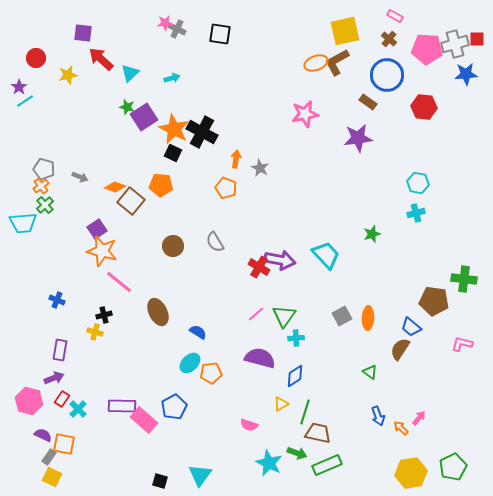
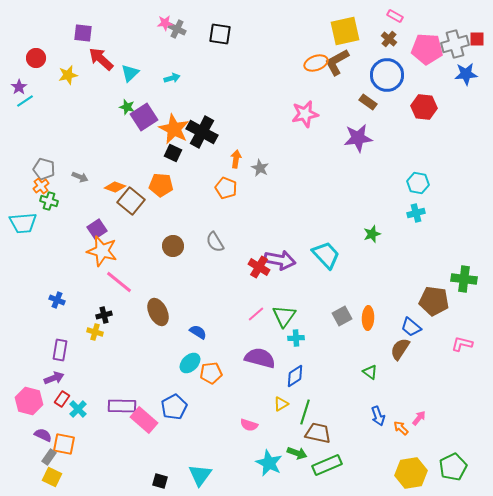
green cross at (45, 205): moved 4 px right, 4 px up; rotated 30 degrees counterclockwise
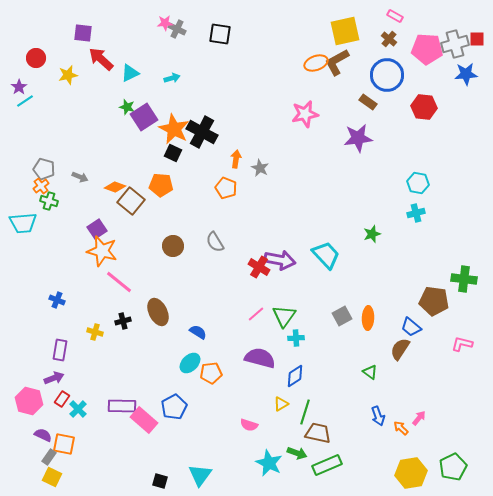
cyan triangle at (130, 73): rotated 18 degrees clockwise
black cross at (104, 315): moved 19 px right, 6 px down
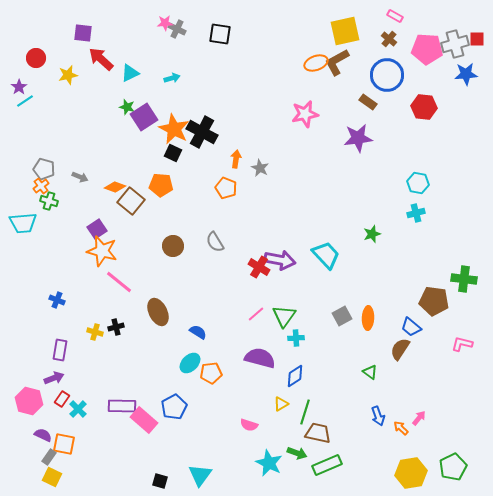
black cross at (123, 321): moved 7 px left, 6 px down
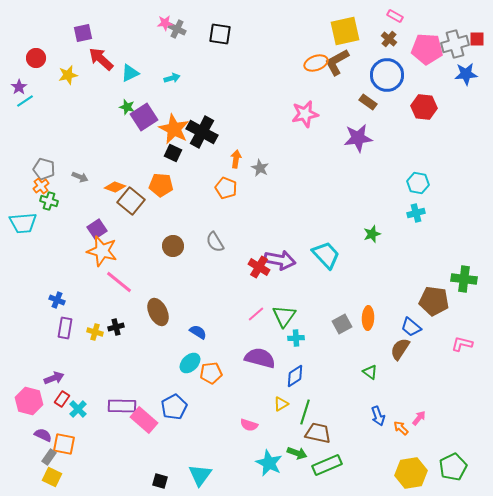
purple square at (83, 33): rotated 18 degrees counterclockwise
gray square at (342, 316): moved 8 px down
purple rectangle at (60, 350): moved 5 px right, 22 px up
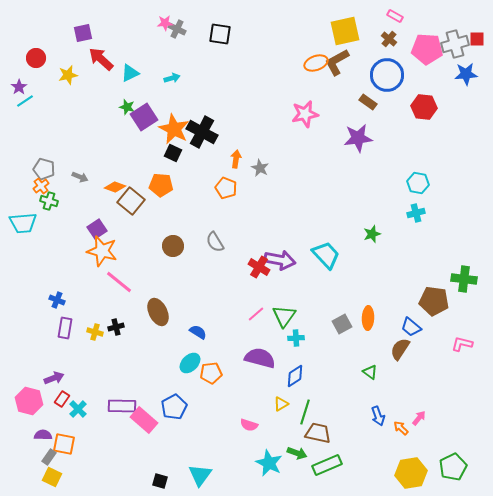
purple semicircle at (43, 435): rotated 24 degrees counterclockwise
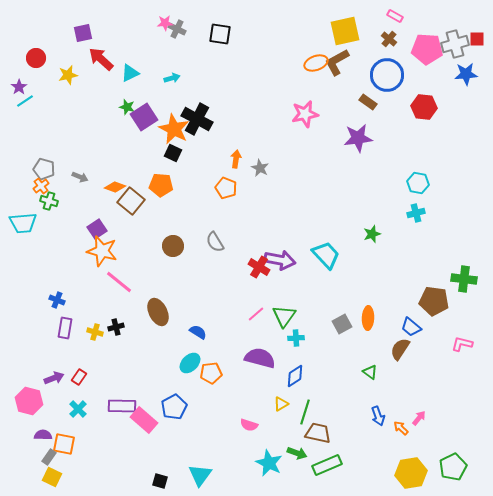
black cross at (202, 132): moved 5 px left, 13 px up
red rectangle at (62, 399): moved 17 px right, 22 px up
